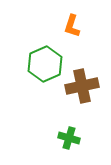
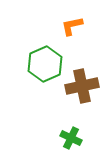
orange L-shape: rotated 60 degrees clockwise
green cross: moved 2 px right; rotated 10 degrees clockwise
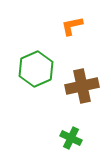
green hexagon: moved 9 px left, 5 px down
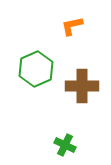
brown cross: rotated 12 degrees clockwise
green cross: moved 6 px left, 7 px down
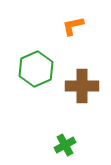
orange L-shape: moved 1 px right
green cross: rotated 35 degrees clockwise
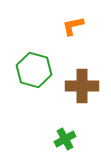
green hexagon: moved 2 px left, 1 px down; rotated 20 degrees counterclockwise
green cross: moved 6 px up
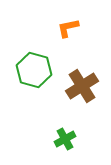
orange L-shape: moved 5 px left, 2 px down
brown cross: rotated 32 degrees counterclockwise
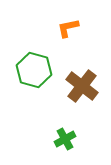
brown cross: rotated 20 degrees counterclockwise
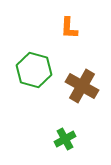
orange L-shape: moved 1 px right; rotated 75 degrees counterclockwise
brown cross: rotated 8 degrees counterclockwise
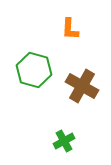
orange L-shape: moved 1 px right, 1 px down
green cross: moved 1 px left, 2 px down
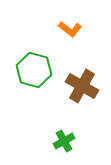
orange L-shape: rotated 55 degrees counterclockwise
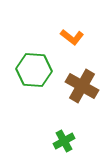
orange L-shape: moved 2 px right, 8 px down
green hexagon: rotated 12 degrees counterclockwise
